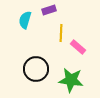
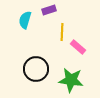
yellow line: moved 1 px right, 1 px up
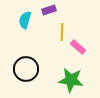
black circle: moved 10 px left
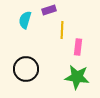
yellow line: moved 2 px up
pink rectangle: rotated 56 degrees clockwise
green star: moved 6 px right, 3 px up
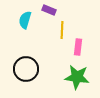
purple rectangle: rotated 40 degrees clockwise
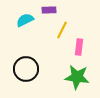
purple rectangle: rotated 24 degrees counterclockwise
cyan semicircle: rotated 48 degrees clockwise
yellow line: rotated 24 degrees clockwise
pink rectangle: moved 1 px right
